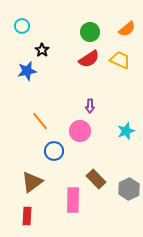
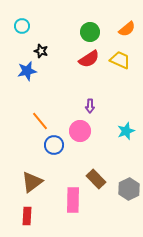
black star: moved 1 px left, 1 px down; rotated 16 degrees counterclockwise
blue circle: moved 6 px up
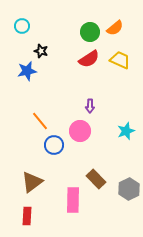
orange semicircle: moved 12 px left, 1 px up
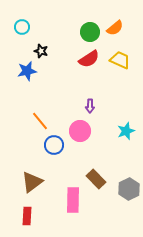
cyan circle: moved 1 px down
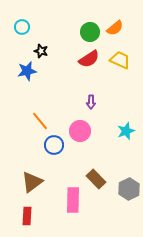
purple arrow: moved 1 px right, 4 px up
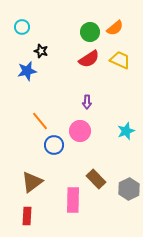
purple arrow: moved 4 px left
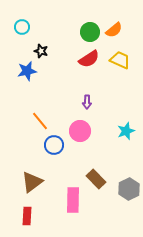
orange semicircle: moved 1 px left, 2 px down
